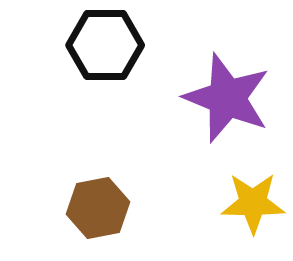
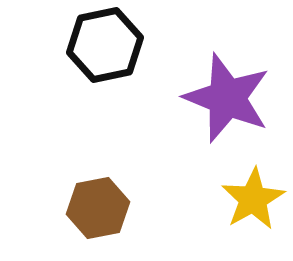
black hexagon: rotated 12 degrees counterclockwise
yellow star: moved 4 px up; rotated 30 degrees counterclockwise
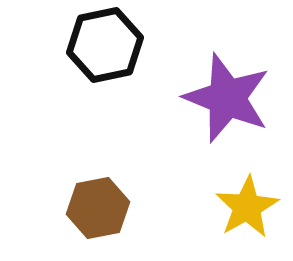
yellow star: moved 6 px left, 8 px down
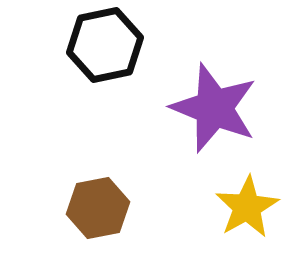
purple star: moved 13 px left, 10 px down
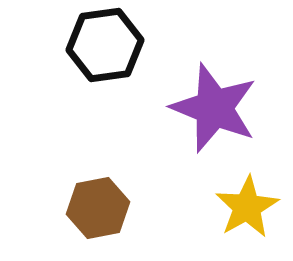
black hexagon: rotated 4 degrees clockwise
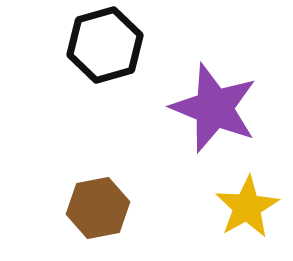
black hexagon: rotated 8 degrees counterclockwise
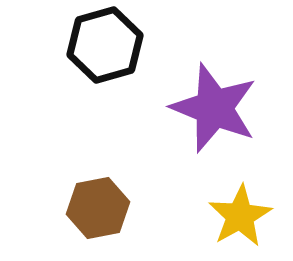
yellow star: moved 7 px left, 9 px down
